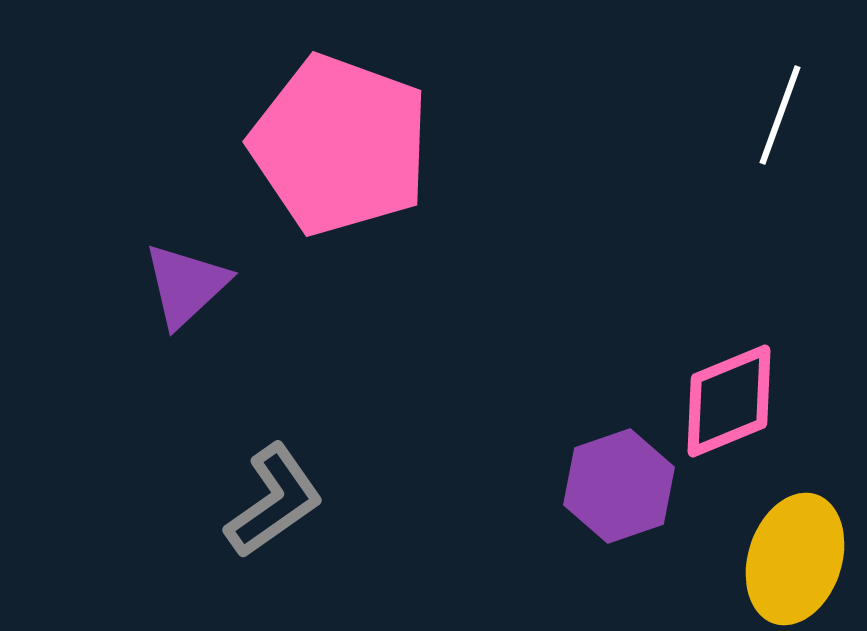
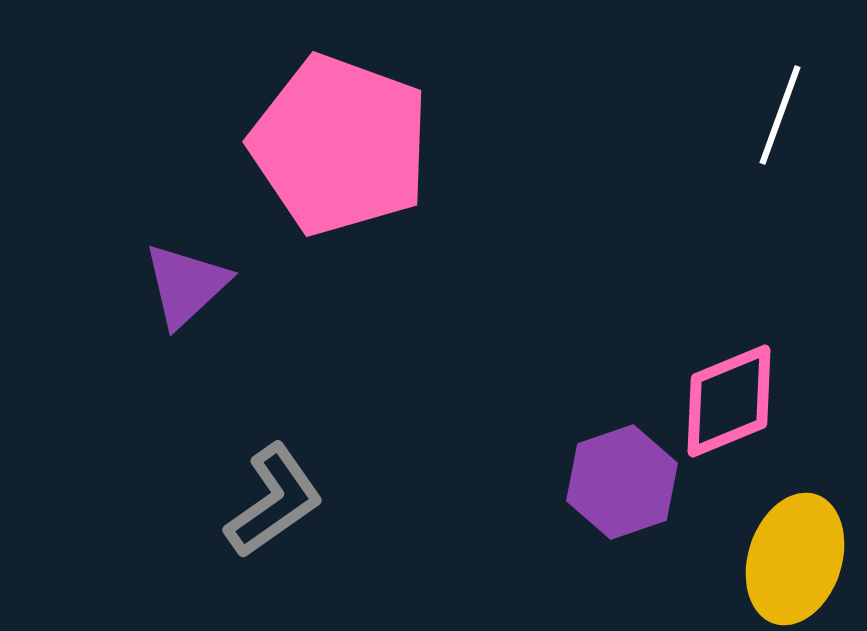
purple hexagon: moved 3 px right, 4 px up
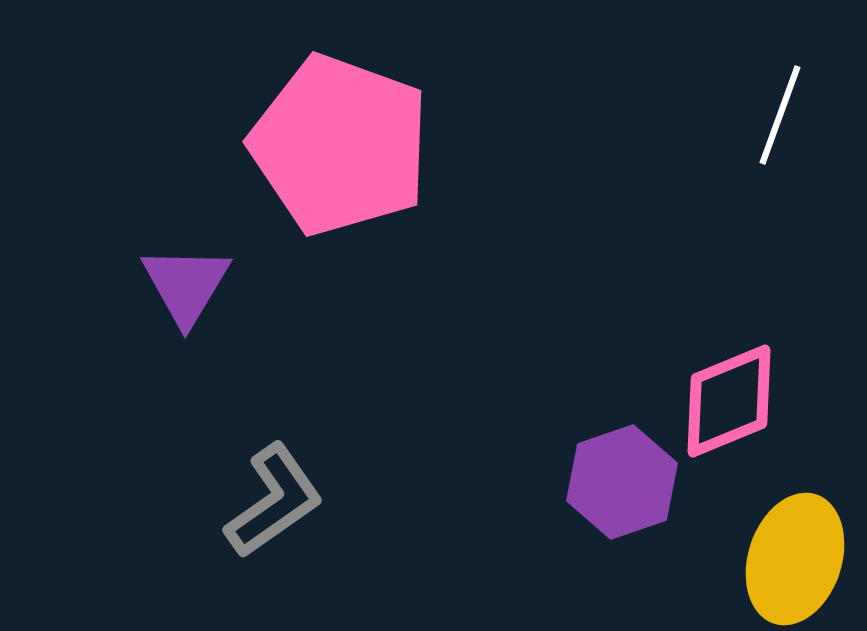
purple triangle: rotated 16 degrees counterclockwise
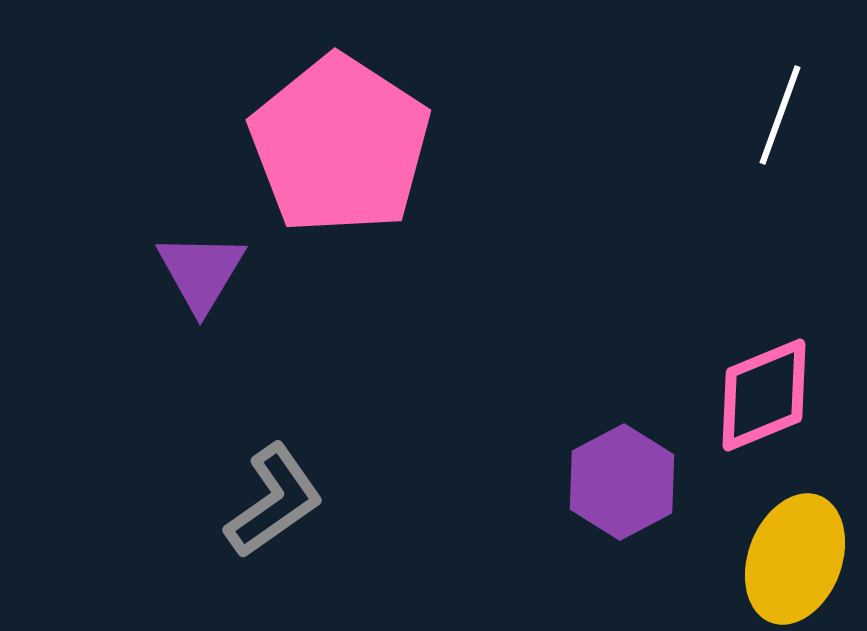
pink pentagon: rotated 13 degrees clockwise
purple triangle: moved 15 px right, 13 px up
pink diamond: moved 35 px right, 6 px up
purple hexagon: rotated 9 degrees counterclockwise
yellow ellipse: rotated 3 degrees clockwise
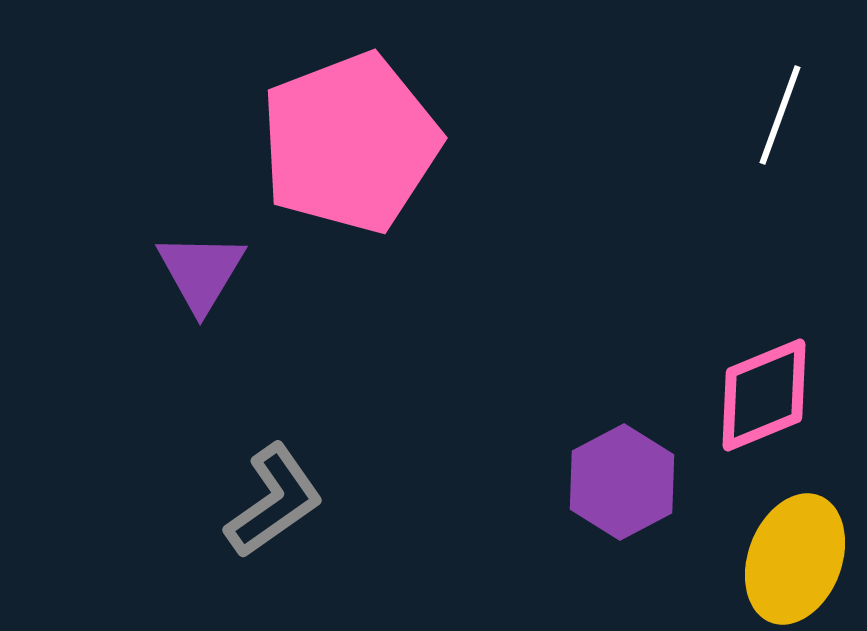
pink pentagon: moved 10 px right, 2 px up; rotated 18 degrees clockwise
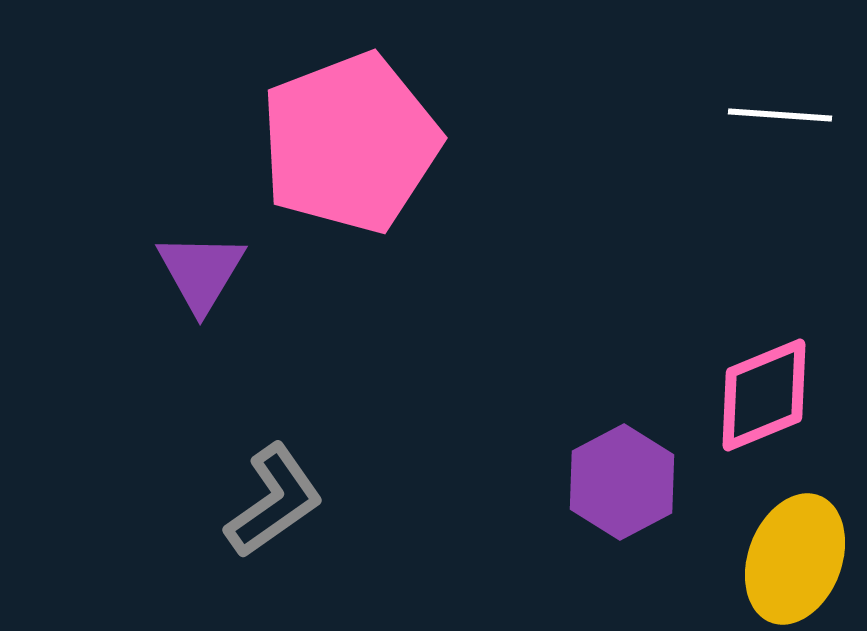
white line: rotated 74 degrees clockwise
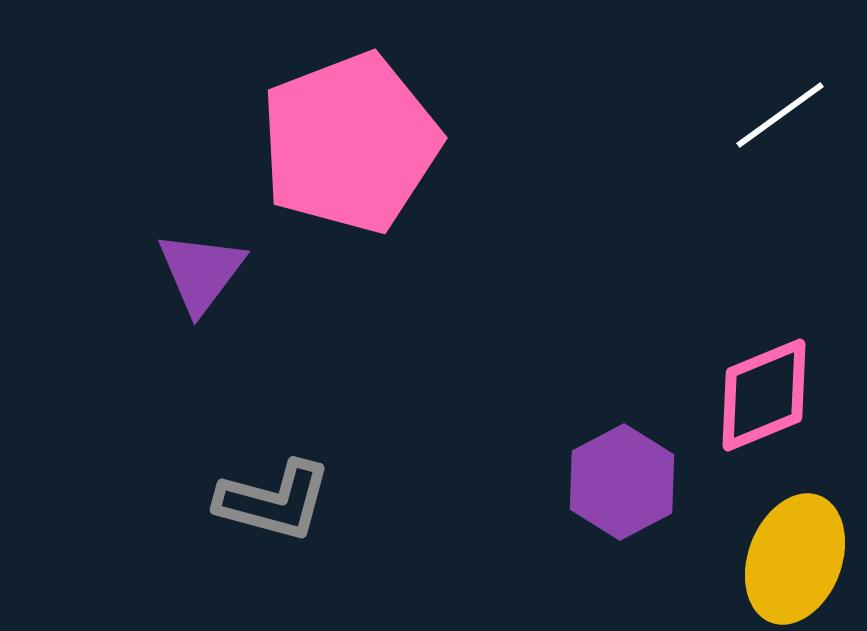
white line: rotated 40 degrees counterclockwise
purple triangle: rotated 6 degrees clockwise
gray L-shape: rotated 50 degrees clockwise
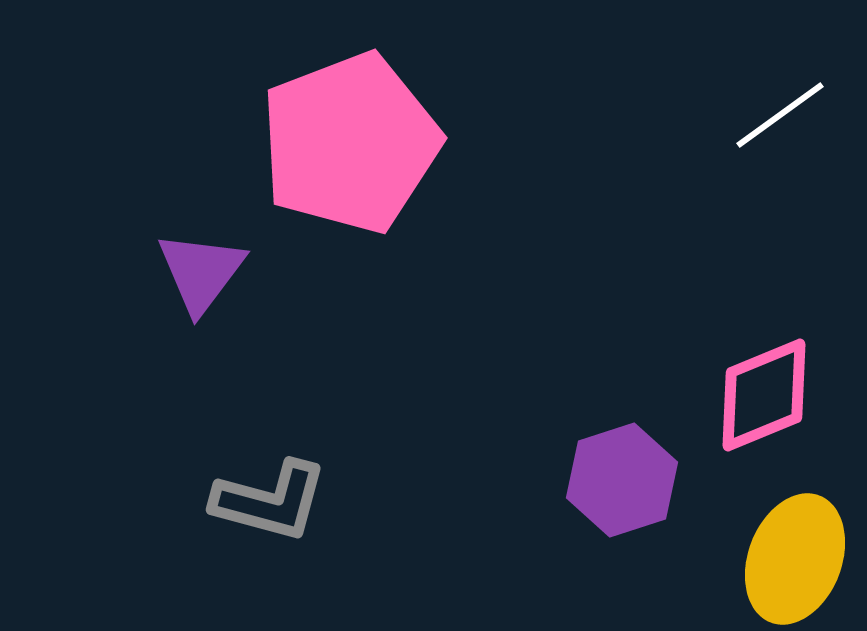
purple hexagon: moved 2 px up; rotated 10 degrees clockwise
gray L-shape: moved 4 px left
